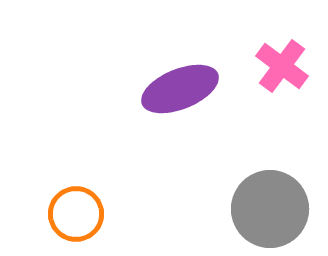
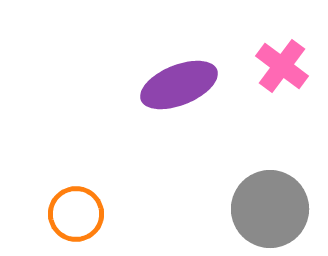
purple ellipse: moved 1 px left, 4 px up
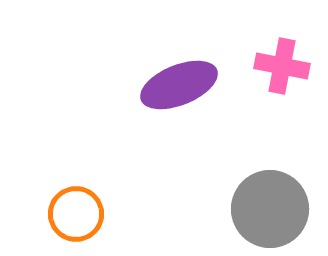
pink cross: rotated 26 degrees counterclockwise
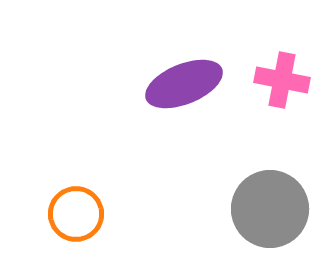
pink cross: moved 14 px down
purple ellipse: moved 5 px right, 1 px up
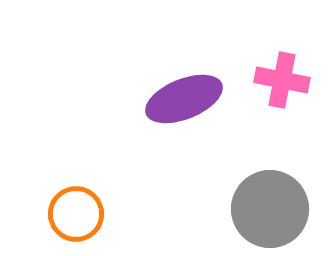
purple ellipse: moved 15 px down
